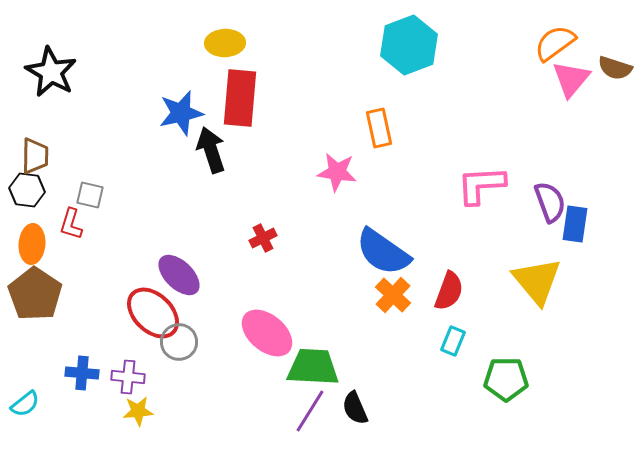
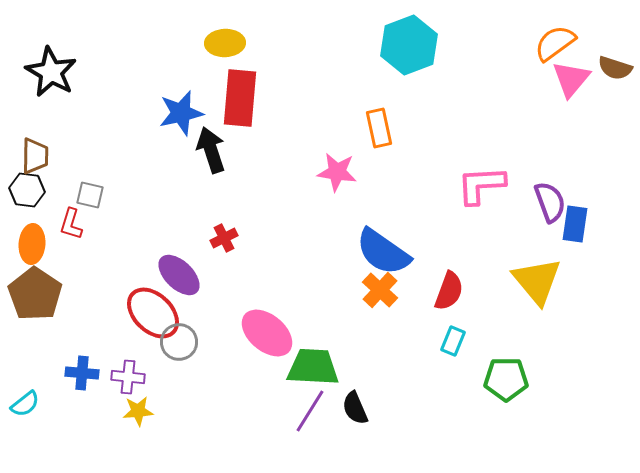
red cross: moved 39 px left
orange cross: moved 13 px left, 5 px up
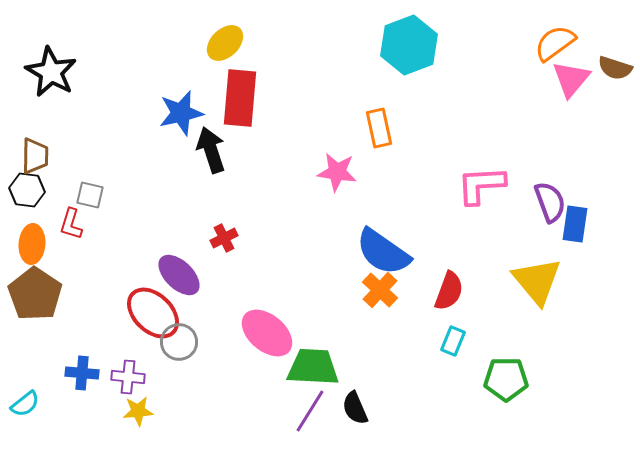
yellow ellipse: rotated 42 degrees counterclockwise
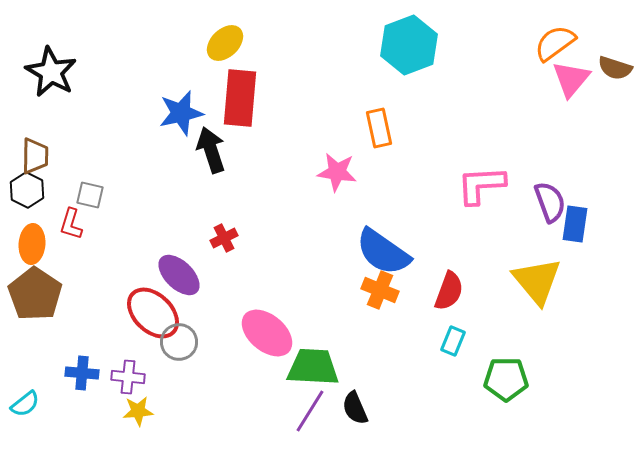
black hexagon: rotated 20 degrees clockwise
orange cross: rotated 21 degrees counterclockwise
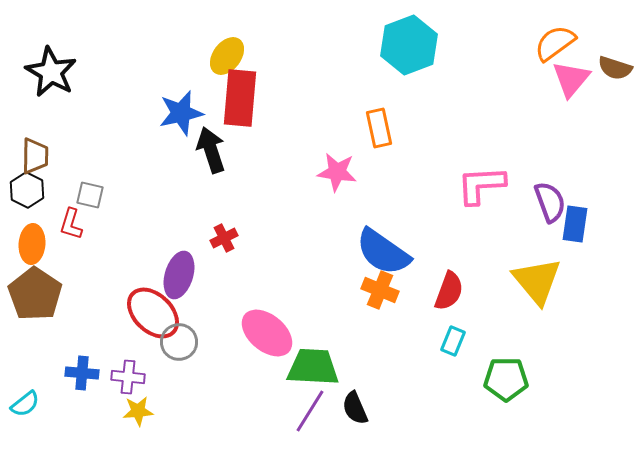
yellow ellipse: moved 2 px right, 13 px down; rotated 9 degrees counterclockwise
purple ellipse: rotated 63 degrees clockwise
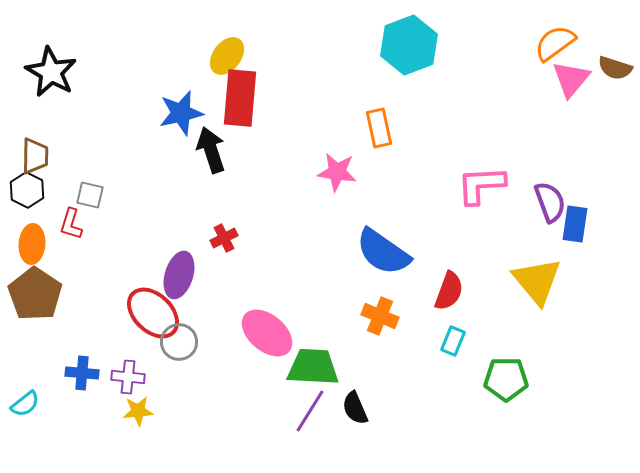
orange cross: moved 26 px down
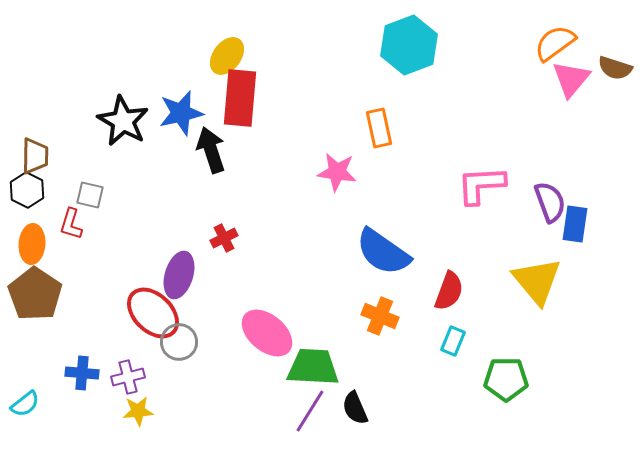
black star: moved 72 px right, 49 px down
purple cross: rotated 20 degrees counterclockwise
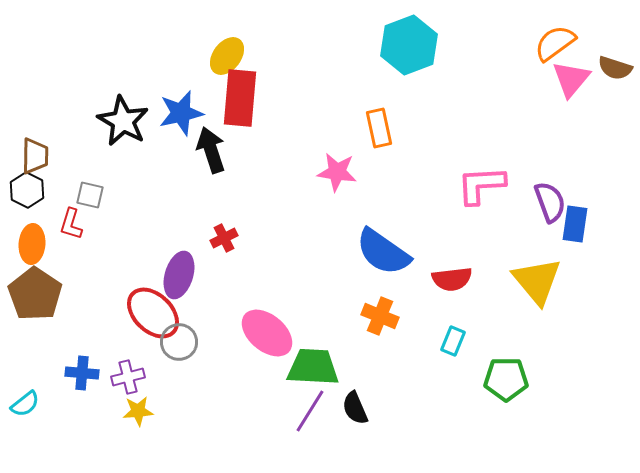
red semicircle: moved 3 px right, 12 px up; rotated 63 degrees clockwise
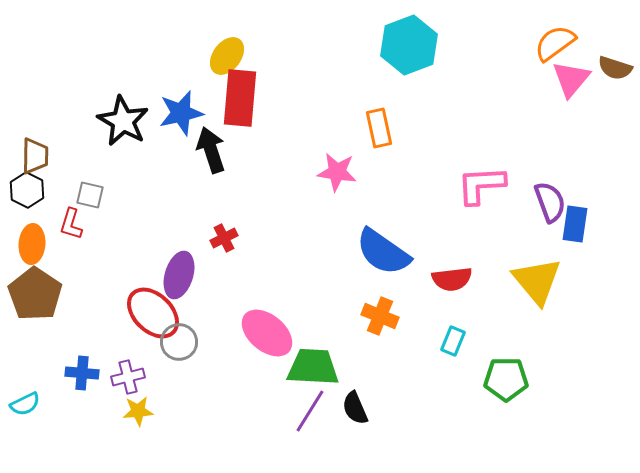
cyan semicircle: rotated 12 degrees clockwise
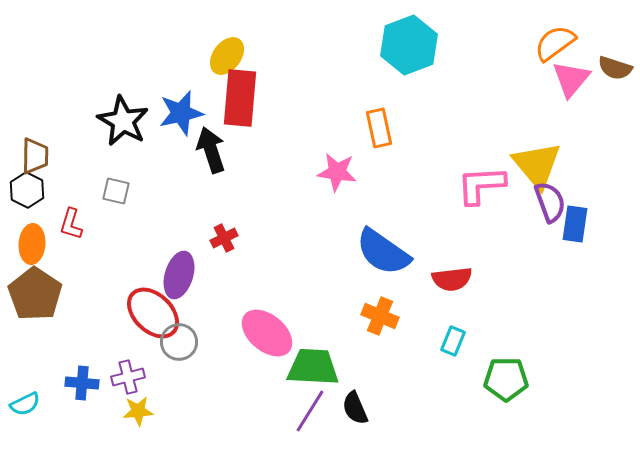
gray square: moved 26 px right, 4 px up
yellow triangle: moved 116 px up
blue cross: moved 10 px down
